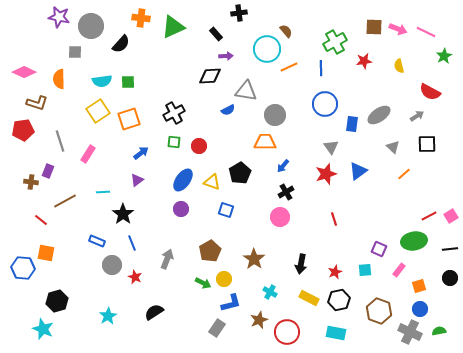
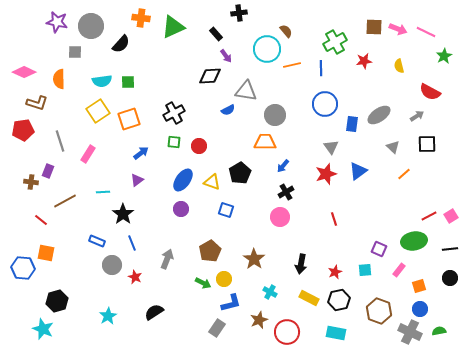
purple star at (59, 17): moved 2 px left, 5 px down
purple arrow at (226, 56): rotated 56 degrees clockwise
orange line at (289, 67): moved 3 px right, 2 px up; rotated 12 degrees clockwise
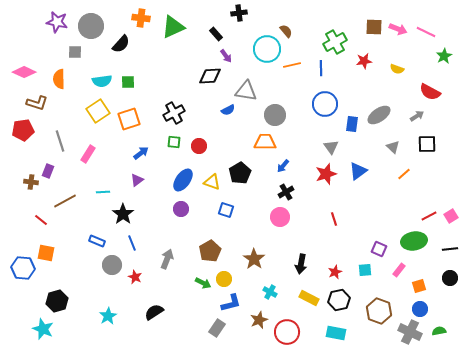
yellow semicircle at (399, 66): moved 2 px left, 3 px down; rotated 56 degrees counterclockwise
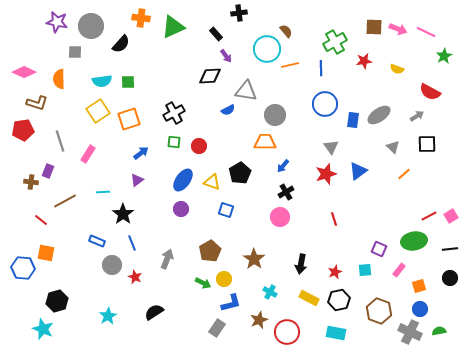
orange line at (292, 65): moved 2 px left
blue rectangle at (352, 124): moved 1 px right, 4 px up
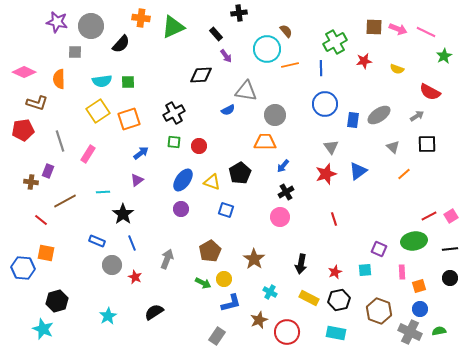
black diamond at (210, 76): moved 9 px left, 1 px up
pink rectangle at (399, 270): moved 3 px right, 2 px down; rotated 40 degrees counterclockwise
gray rectangle at (217, 328): moved 8 px down
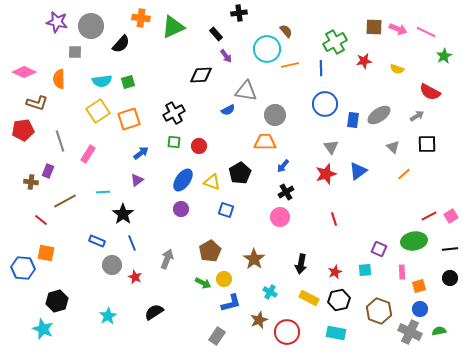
green square at (128, 82): rotated 16 degrees counterclockwise
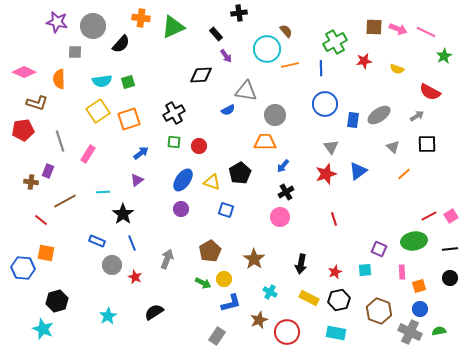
gray circle at (91, 26): moved 2 px right
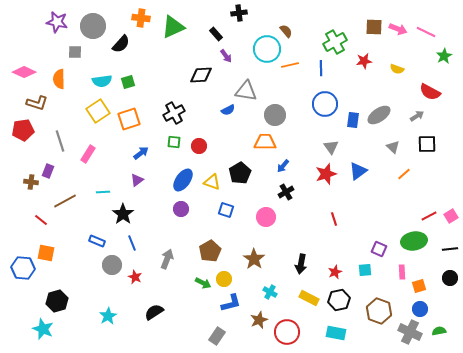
pink circle at (280, 217): moved 14 px left
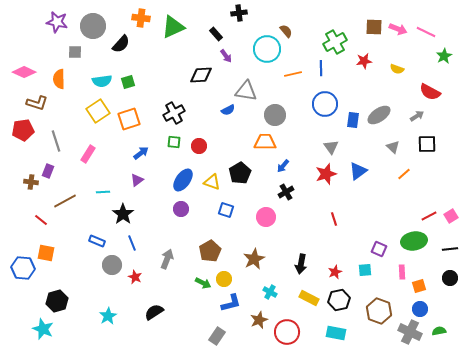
orange line at (290, 65): moved 3 px right, 9 px down
gray line at (60, 141): moved 4 px left
brown star at (254, 259): rotated 10 degrees clockwise
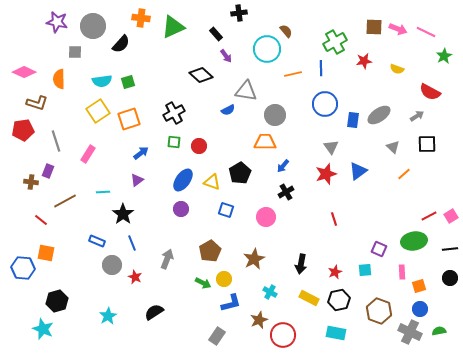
black diamond at (201, 75): rotated 45 degrees clockwise
red circle at (287, 332): moved 4 px left, 3 px down
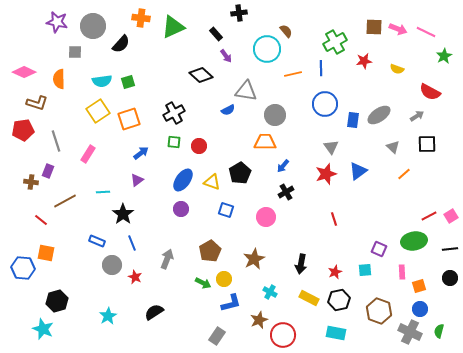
green semicircle at (439, 331): rotated 64 degrees counterclockwise
